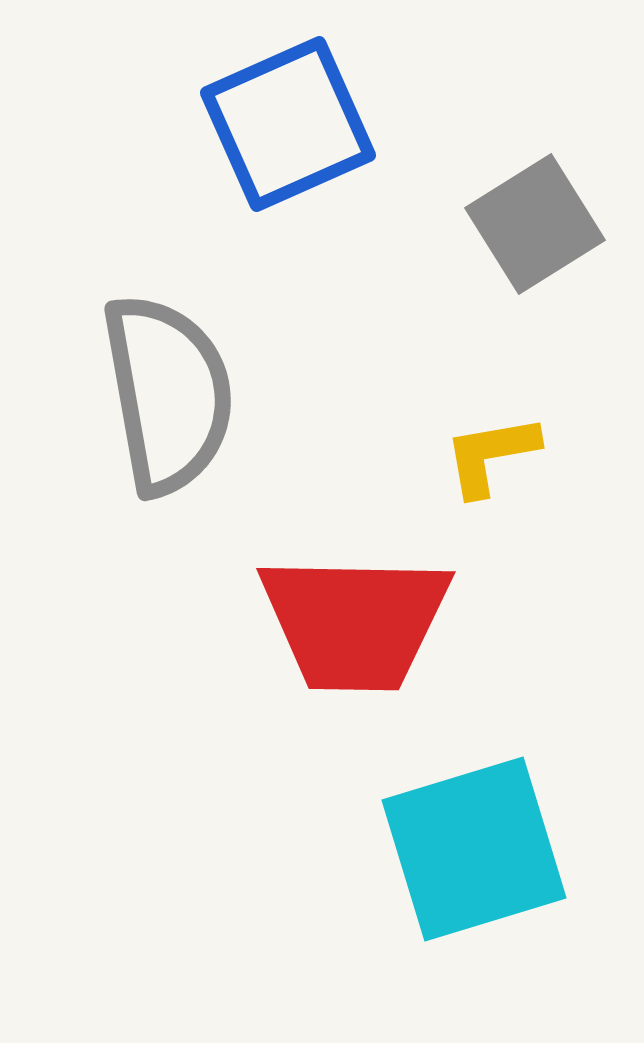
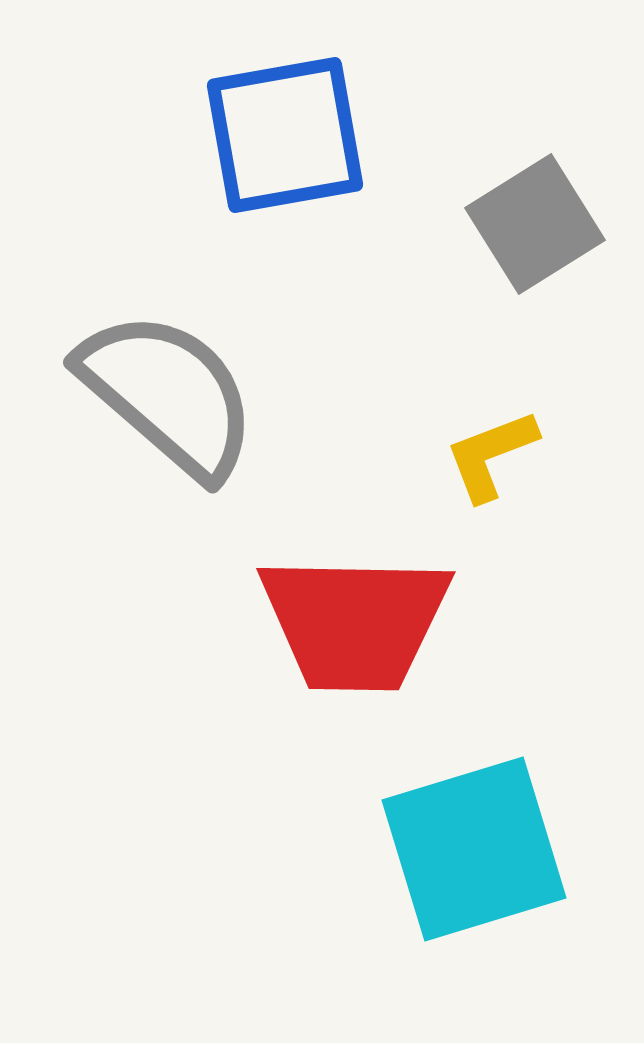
blue square: moved 3 px left, 11 px down; rotated 14 degrees clockwise
gray semicircle: rotated 39 degrees counterclockwise
yellow L-shape: rotated 11 degrees counterclockwise
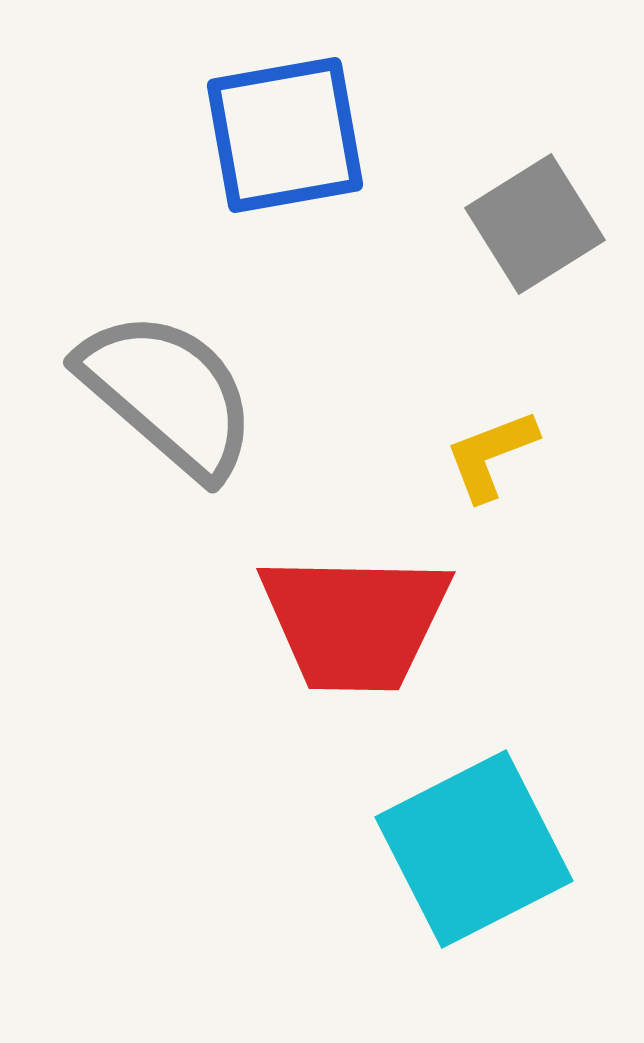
cyan square: rotated 10 degrees counterclockwise
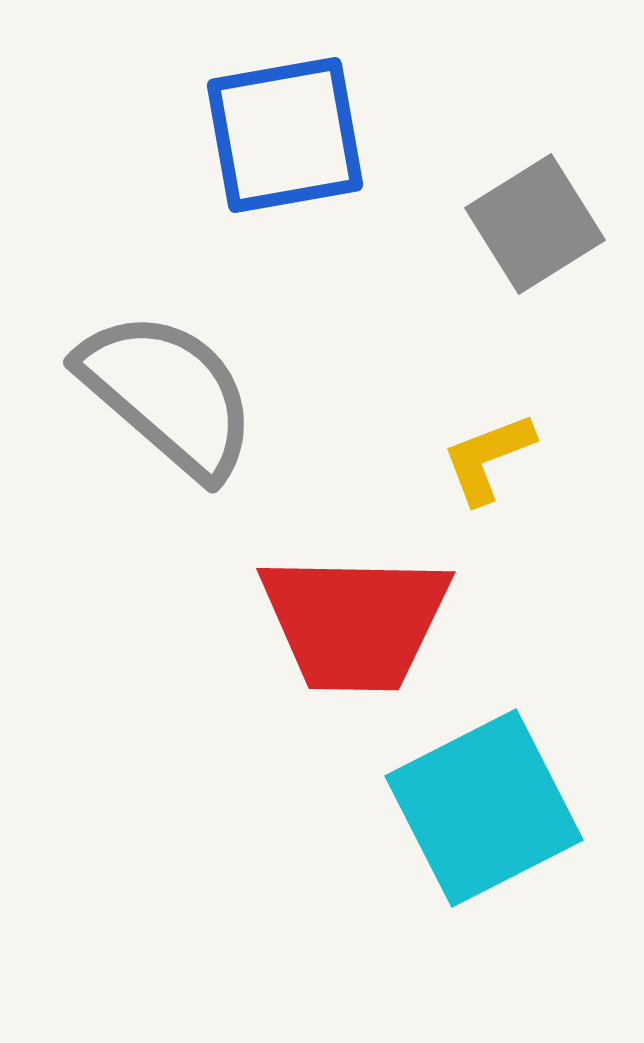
yellow L-shape: moved 3 px left, 3 px down
cyan square: moved 10 px right, 41 px up
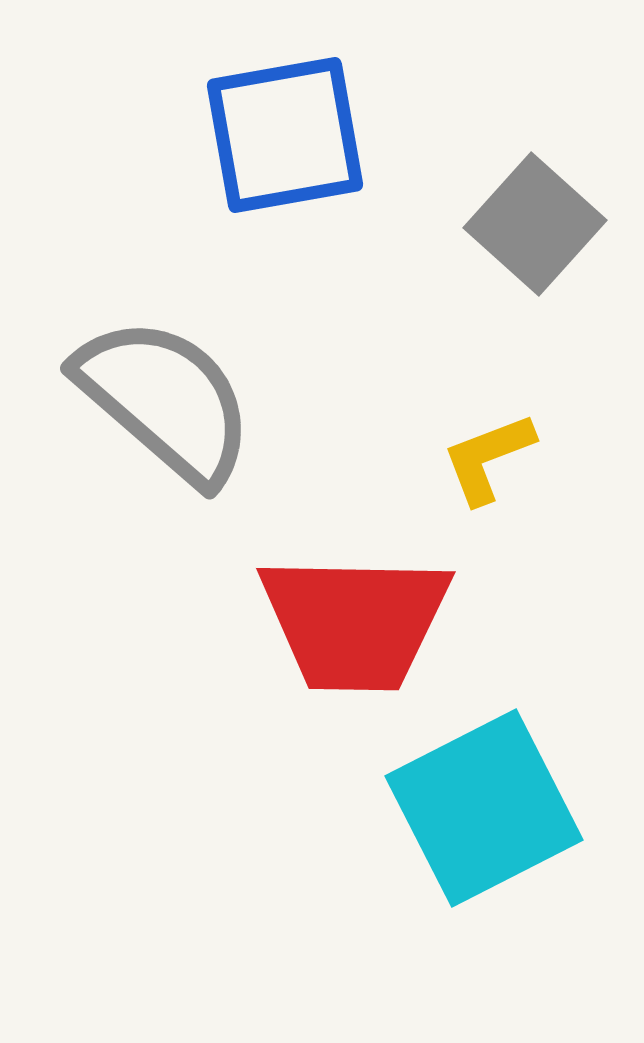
gray square: rotated 16 degrees counterclockwise
gray semicircle: moved 3 px left, 6 px down
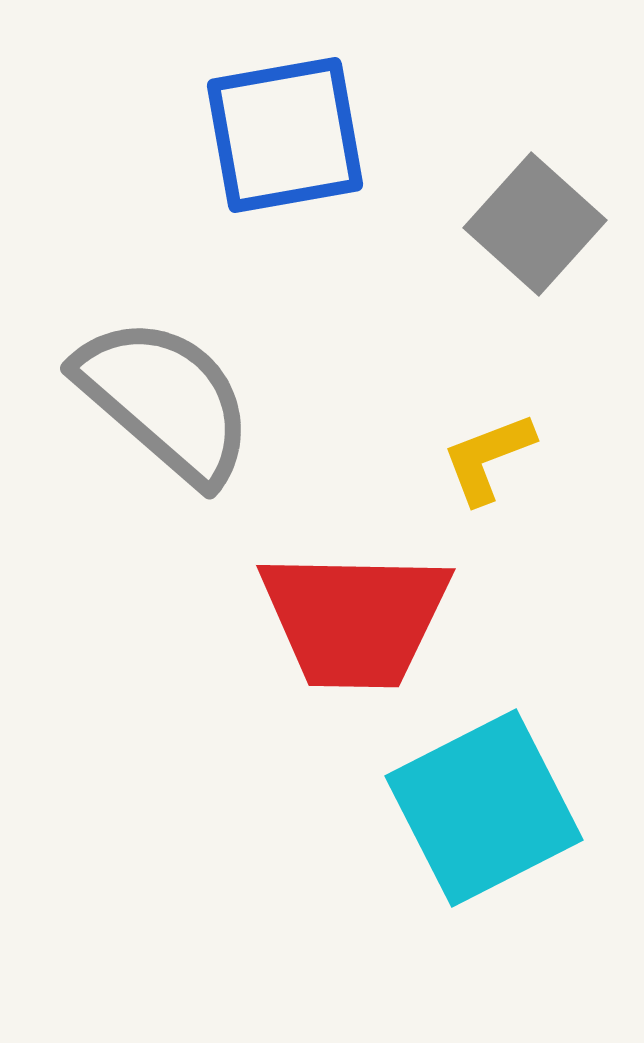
red trapezoid: moved 3 px up
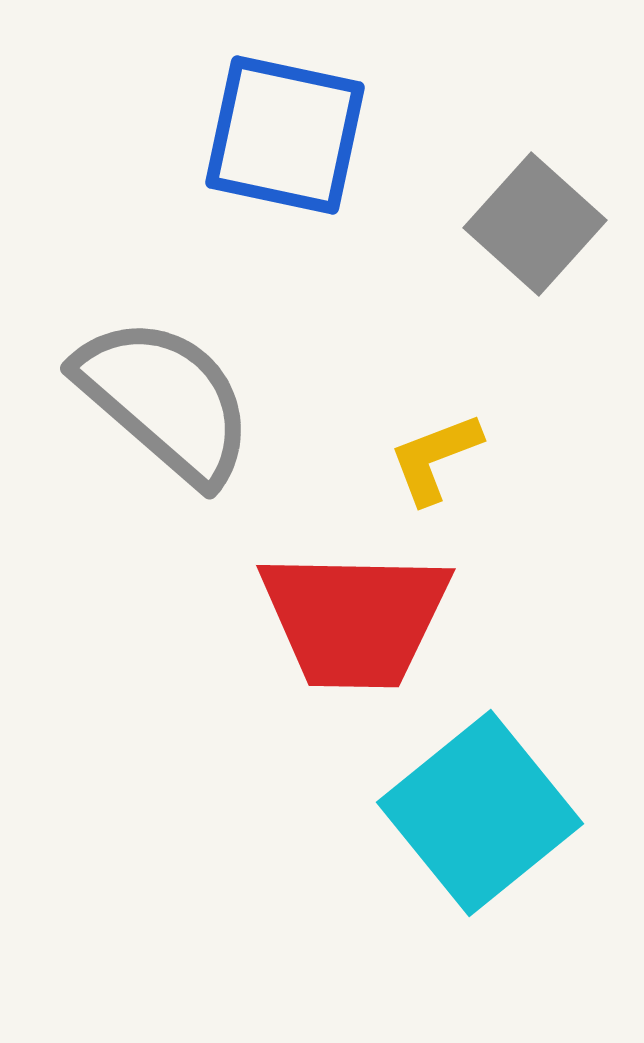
blue square: rotated 22 degrees clockwise
yellow L-shape: moved 53 px left
cyan square: moved 4 px left, 5 px down; rotated 12 degrees counterclockwise
